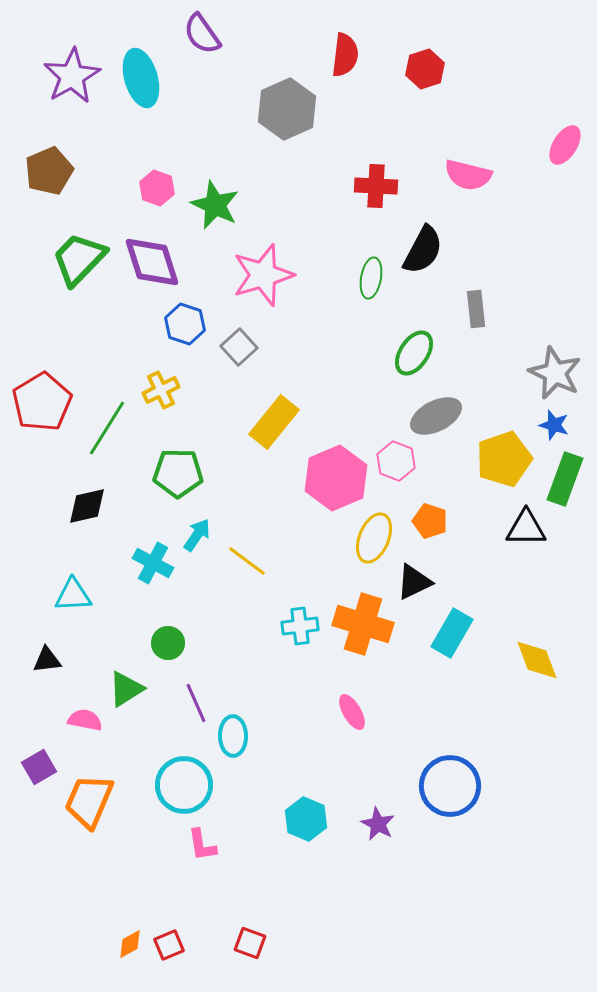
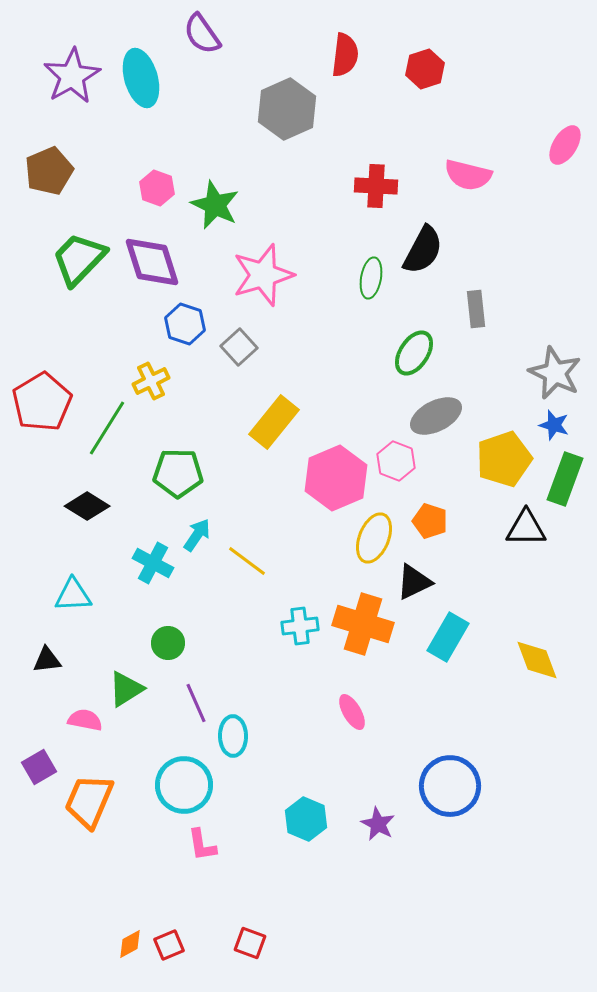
yellow cross at (161, 390): moved 10 px left, 9 px up
black diamond at (87, 506): rotated 45 degrees clockwise
cyan rectangle at (452, 633): moved 4 px left, 4 px down
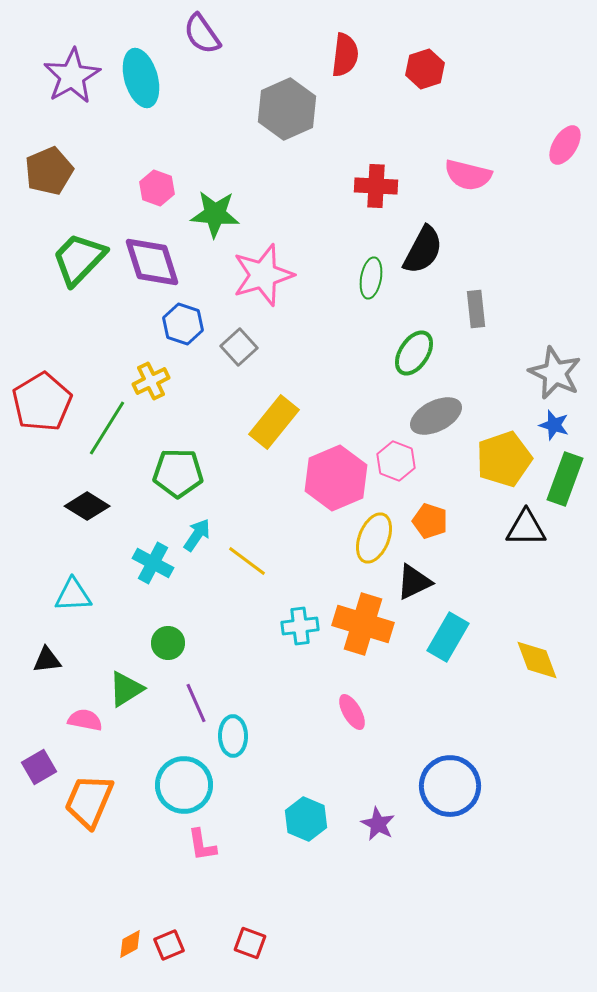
green star at (215, 205): moved 9 px down; rotated 21 degrees counterclockwise
blue hexagon at (185, 324): moved 2 px left
